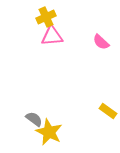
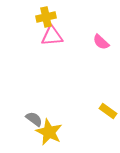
yellow cross: rotated 12 degrees clockwise
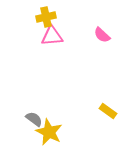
pink semicircle: moved 1 px right, 7 px up
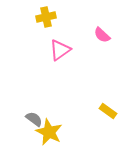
pink triangle: moved 8 px right, 14 px down; rotated 30 degrees counterclockwise
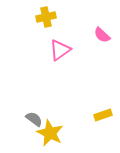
yellow rectangle: moved 5 px left, 4 px down; rotated 54 degrees counterclockwise
yellow star: moved 1 px right, 1 px down
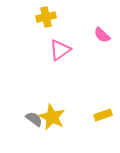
yellow star: moved 2 px right, 16 px up
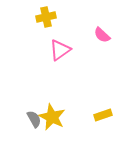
gray semicircle: rotated 24 degrees clockwise
